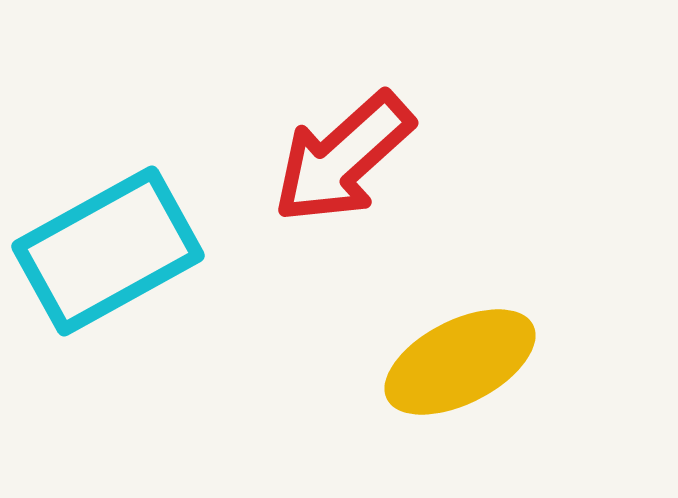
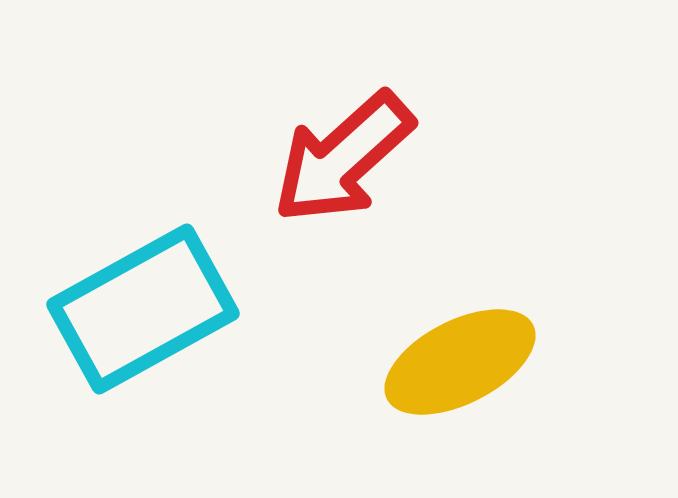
cyan rectangle: moved 35 px right, 58 px down
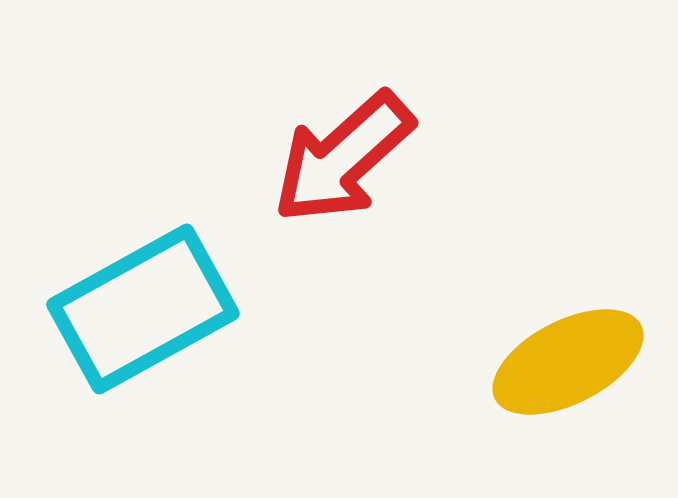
yellow ellipse: moved 108 px right
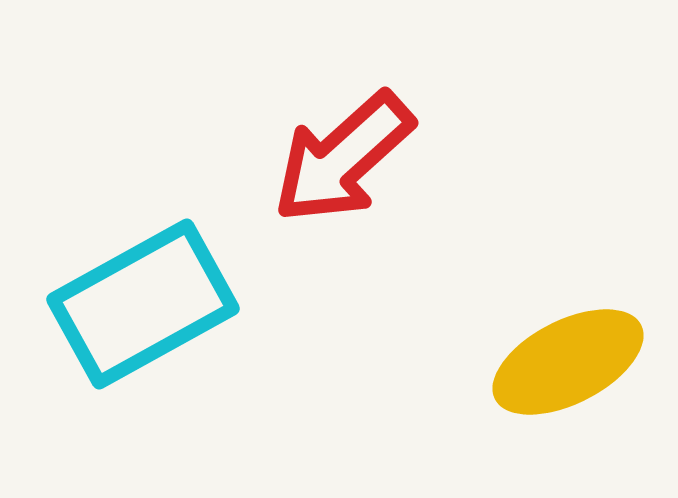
cyan rectangle: moved 5 px up
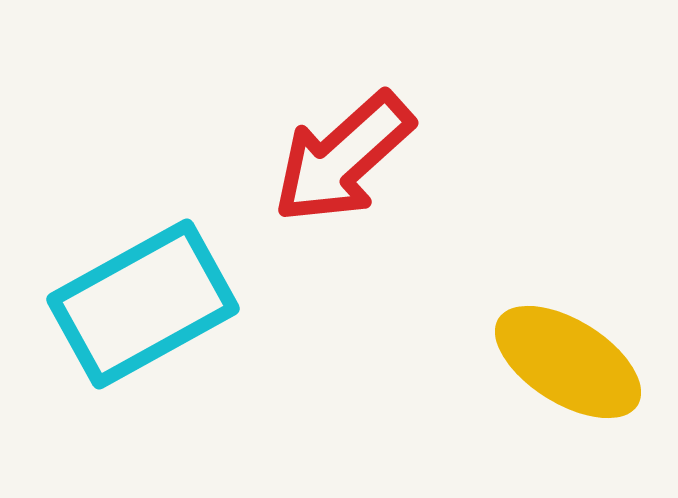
yellow ellipse: rotated 59 degrees clockwise
